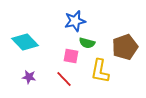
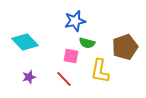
purple star: rotated 24 degrees counterclockwise
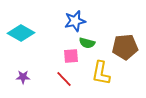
cyan diamond: moved 4 px left, 9 px up; rotated 16 degrees counterclockwise
brown pentagon: rotated 15 degrees clockwise
pink square: rotated 14 degrees counterclockwise
yellow L-shape: moved 1 px right, 2 px down
purple star: moved 6 px left; rotated 16 degrees clockwise
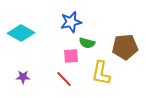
blue star: moved 4 px left, 1 px down
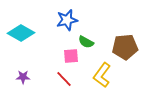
blue star: moved 4 px left, 2 px up
green semicircle: moved 1 px left, 1 px up; rotated 14 degrees clockwise
yellow L-shape: moved 1 px right, 2 px down; rotated 25 degrees clockwise
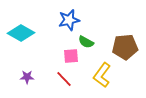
blue star: moved 2 px right
purple star: moved 4 px right
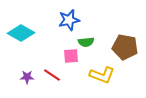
green semicircle: rotated 35 degrees counterclockwise
brown pentagon: rotated 15 degrees clockwise
yellow L-shape: rotated 105 degrees counterclockwise
red line: moved 12 px left, 4 px up; rotated 12 degrees counterclockwise
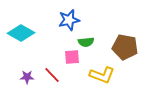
pink square: moved 1 px right, 1 px down
red line: rotated 12 degrees clockwise
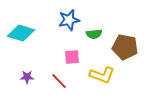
cyan diamond: rotated 12 degrees counterclockwise
green semicircle: moved 8 px right, 8 px up
red line: moved 7 px right, 6 px down
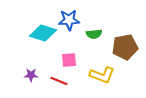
blue star: rotated 10 degrees clockwise
cyan diamond: moved 22 px right
brown pentagon: rotated 20 degrees counterclockwise
pink square: moved 3 px left, 3 px down
purple star: moved 4 px right, 2 px up
red line: rotated 24 degrees counterclockwise
